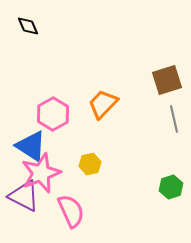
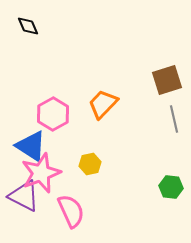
green hexagon: rotated 25 degrees clockwise
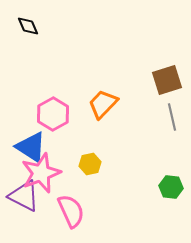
gray line: moved 2 px left, 2 px up
blue triangle: moved 1 px down
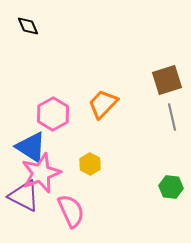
yellow hexagon: rotated 20 degrees counterclockwise
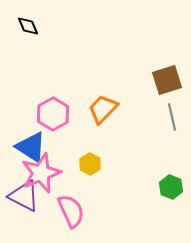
orange trapezoid: moved 5 px down
green hexagon: rotated 15 degrees clockwise
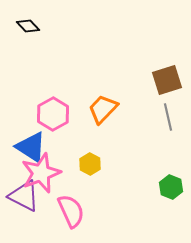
black diamond: rotated 20 degrees counterclockwise
gray line: moved 4 px left
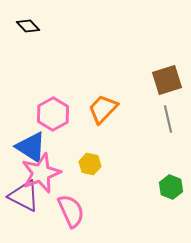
gray line: moved 2 px down
yellow hexagon: rotated 15 degrees counterclockwise
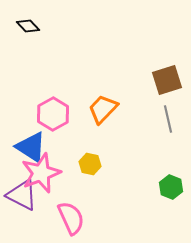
purple triangle: moved 2 px left, 1 px up
pink semicircle: moved 7 px down
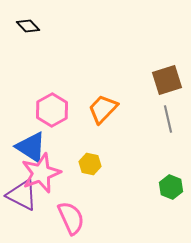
pink hexagon: moved 1 px left, 4 px up
